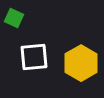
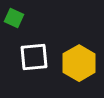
yellow hexagon: moved 2 px left
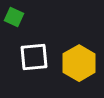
green square: moved 1 px up
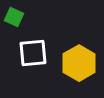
white square: moved 1 px left, 4 px up
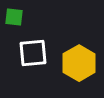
green square: rotated 18 degrees counterclockwise
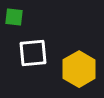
yellow hexagon: moved 6 px down
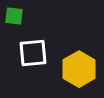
green square: moved 1 px up
